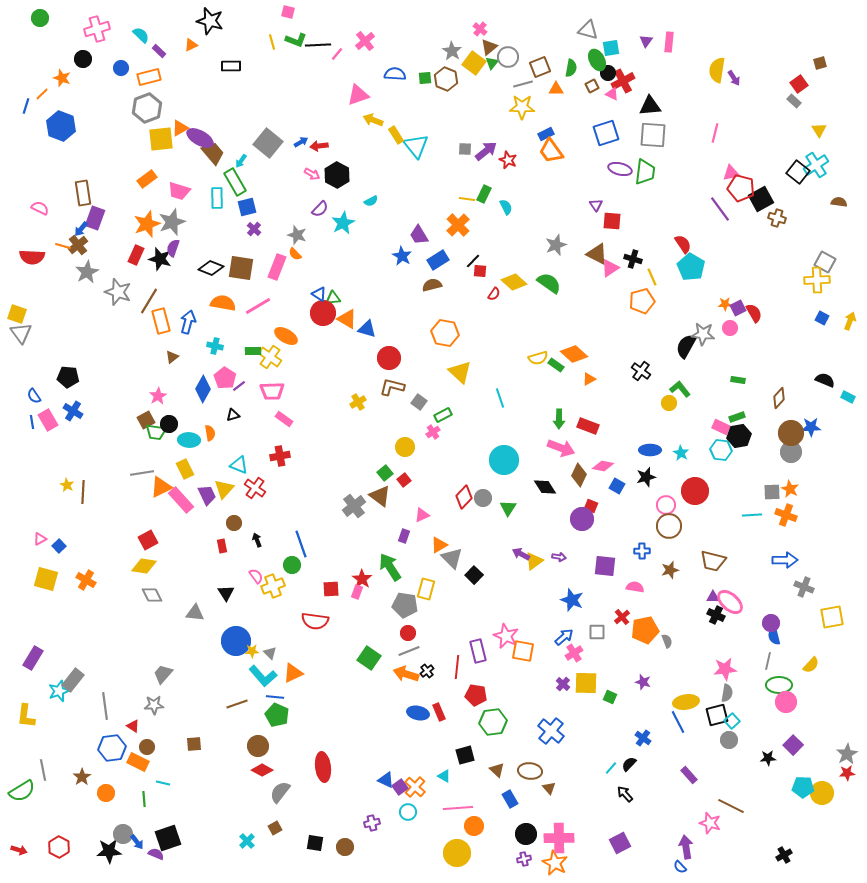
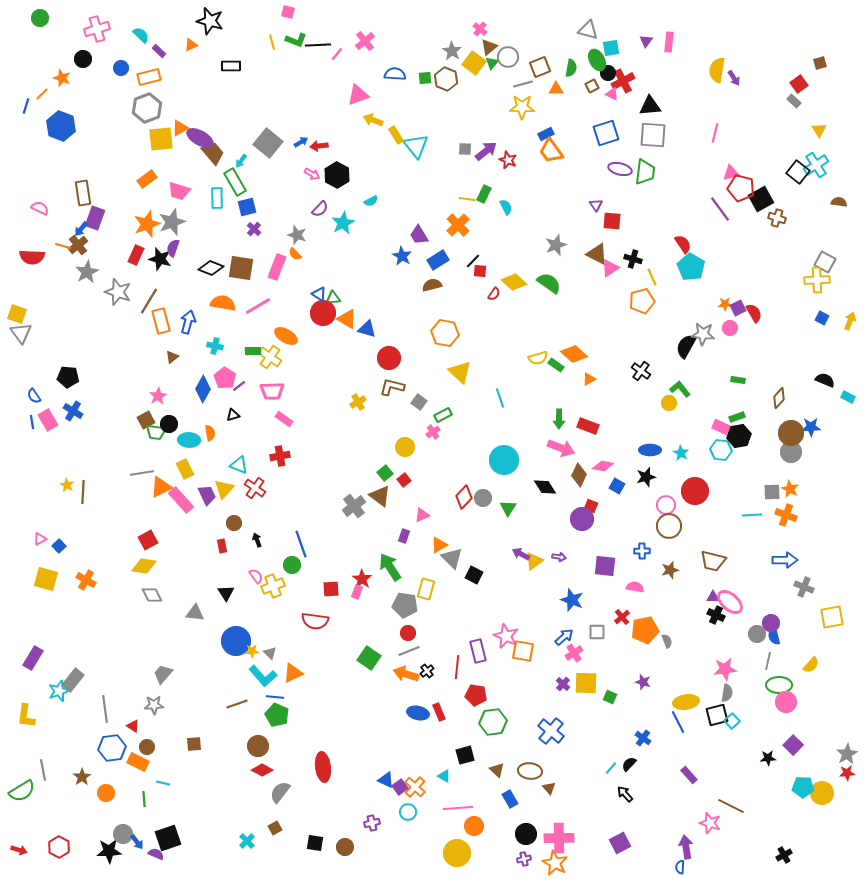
black square at (474, 575): rotated 18 degrees counterclockwise
gray line at (105, 706): moved 3 px down
gray circle at (729, 740): moved 28 px right, 106 px up
blue semicircle at (680, 867): rotated 48 degrees clockwise
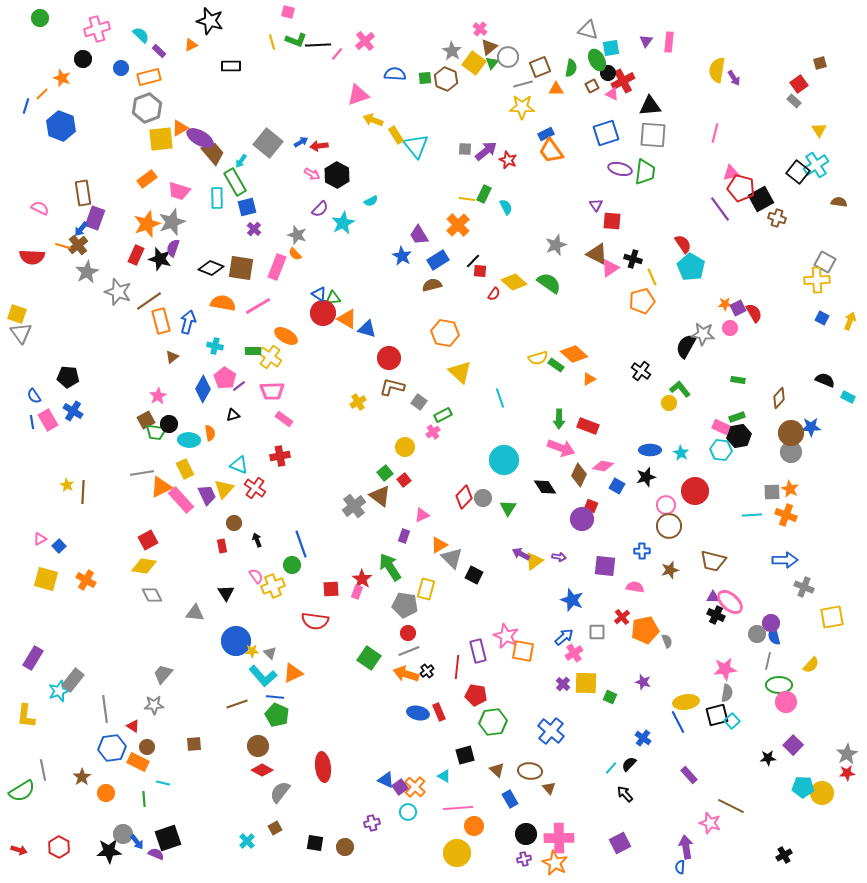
brown line at (149, 301): rotated 24 degrees clockwise
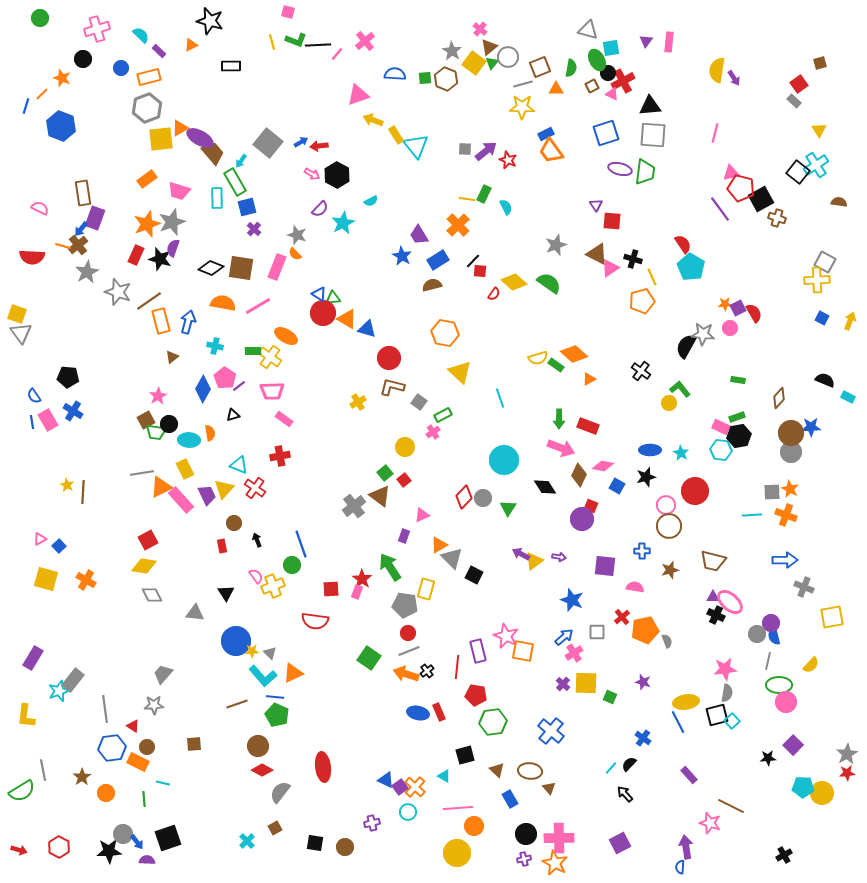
purple semicircle at (156, 854): moved 9 px left, 6 px down; rotated 21 degrees counterclockwise
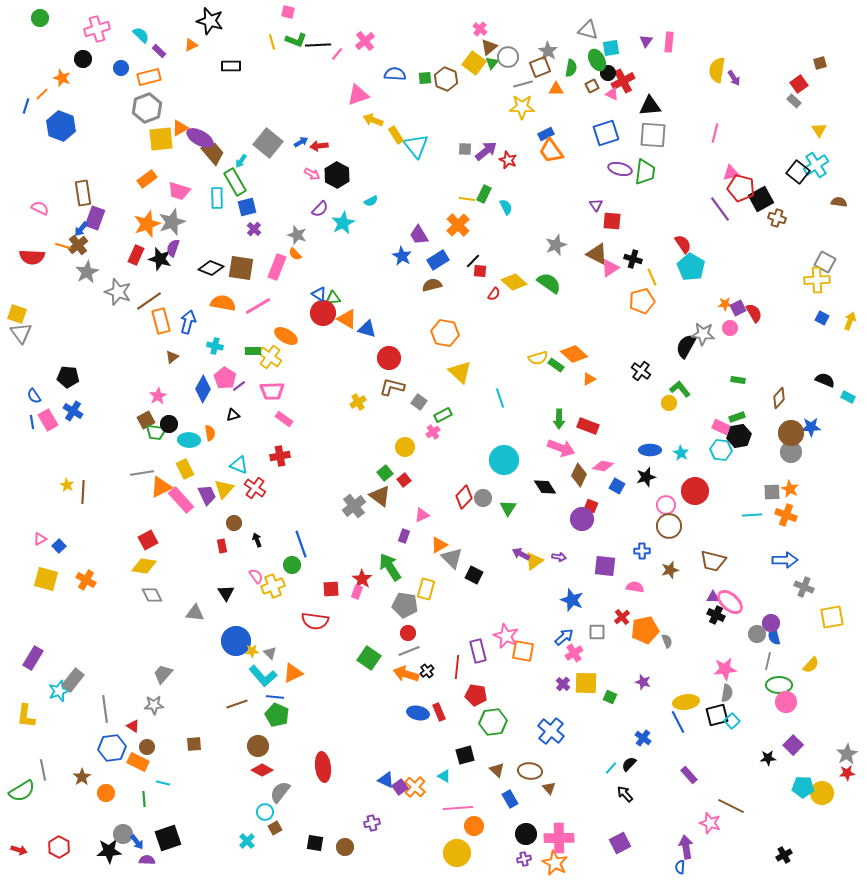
gray star at (452, 51): moved 96 px right
cyan circle at (408, 812): moved 143 px left
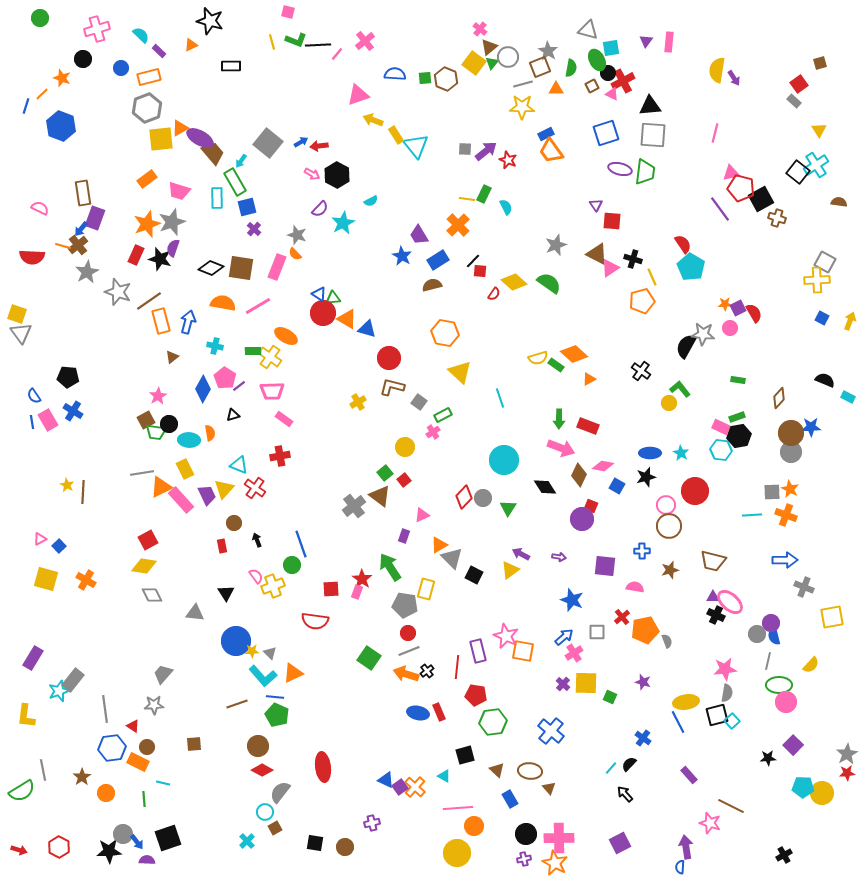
blue ellipse at (650, 450): moved 3 px down
yellow triangle at (534, 561): moved 24 px left, 9 px down
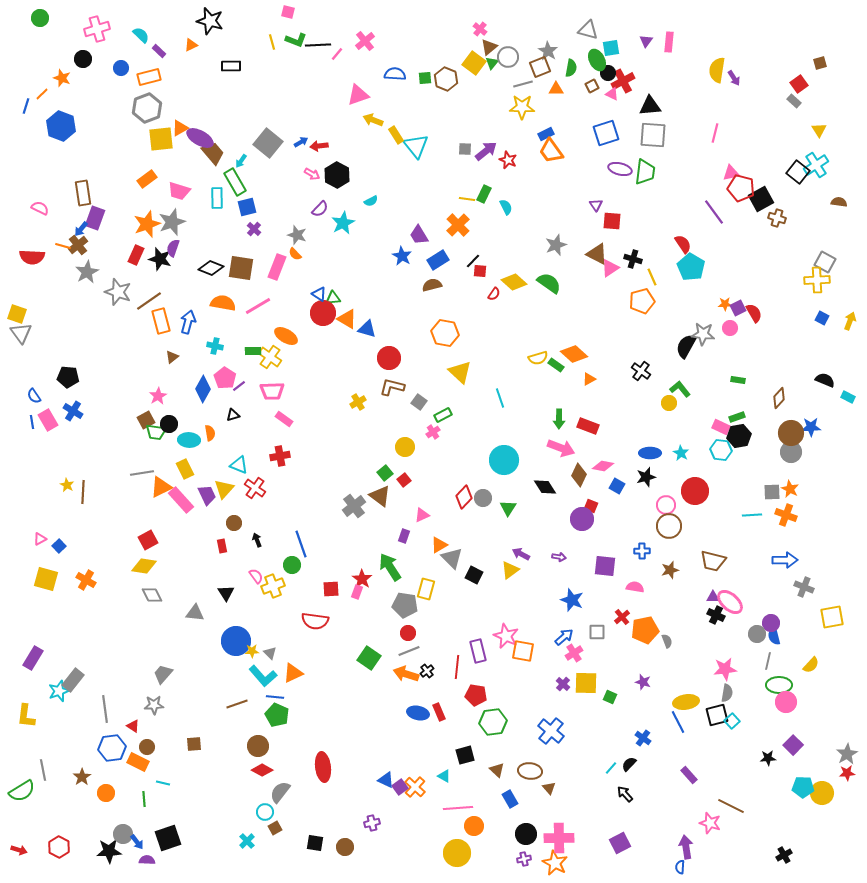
purple line at (720, 209): moved 6 px left, 3 px down
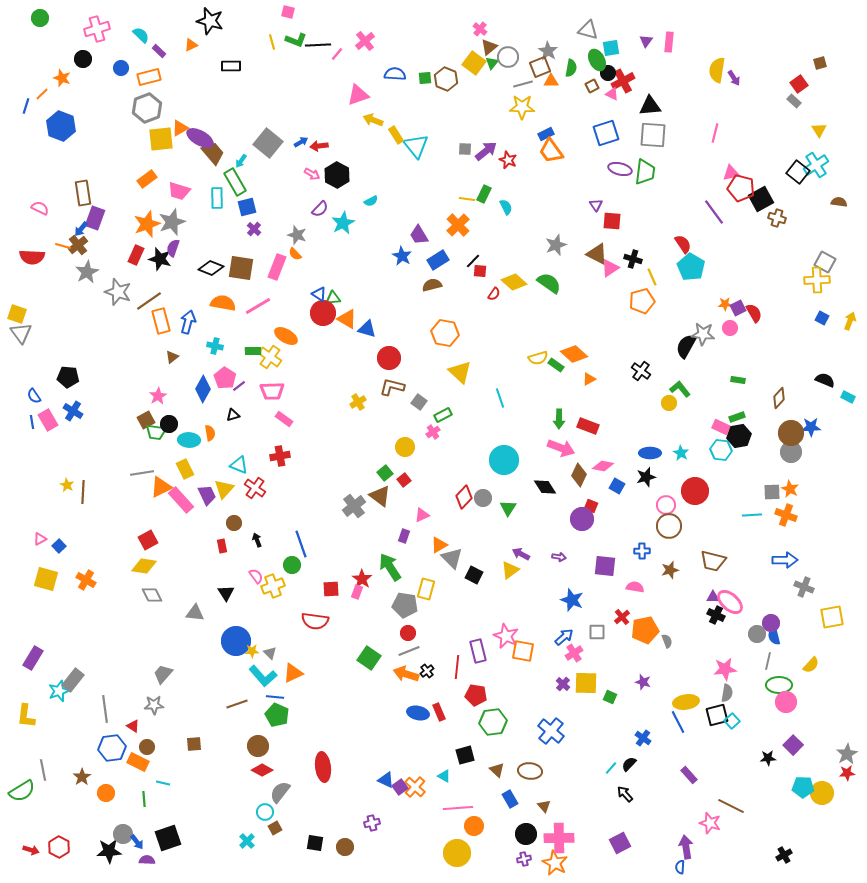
orange triangle at (556, 89): moved 5 px left, 8 px up
brown triangle at (549, 788): moved 5 px left, 18 px down
red arrow at (19, 850): moved 12 px right
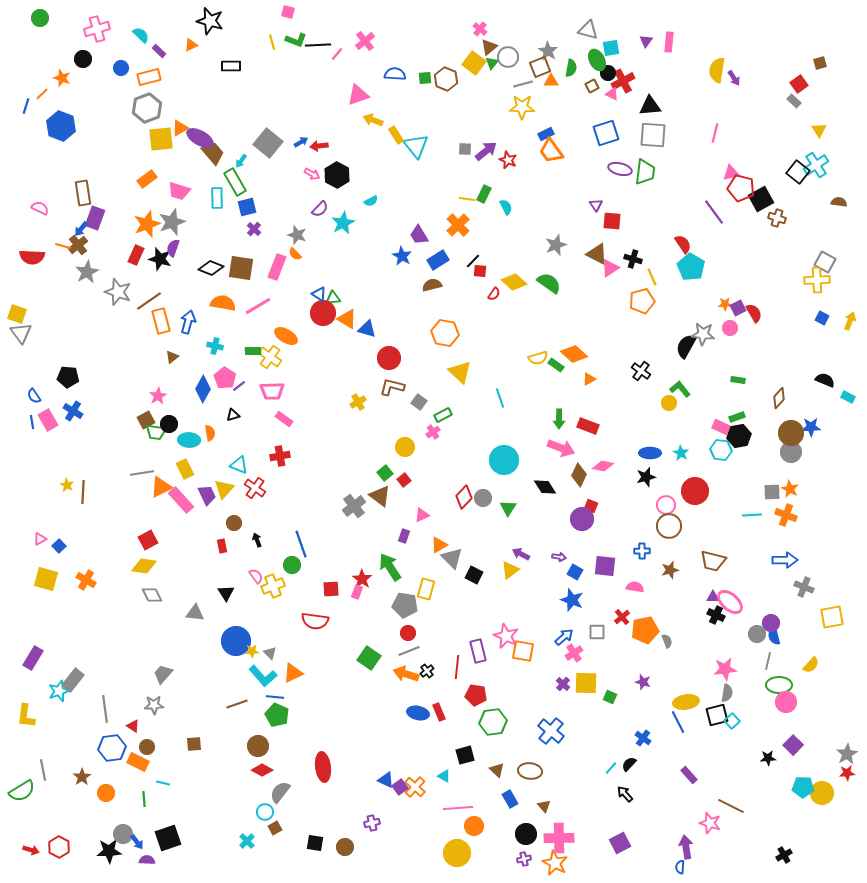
blue square at (617, 486): moved 42 px left, 86 px down
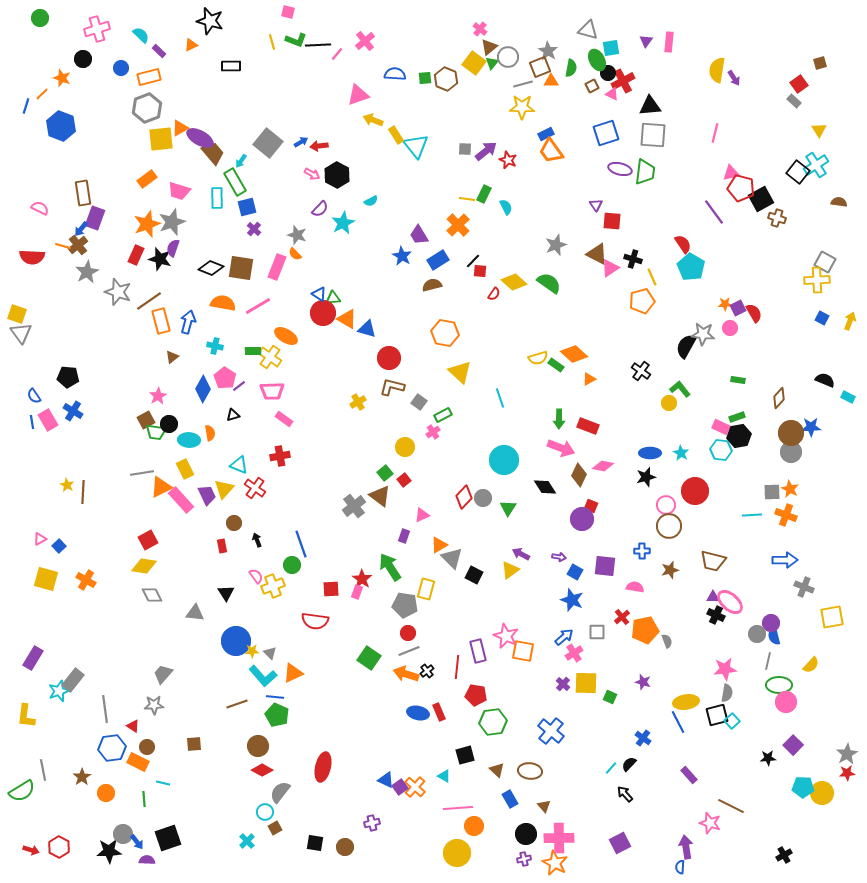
red ellipse at (323, 767): rotated 20 degrees clockwise
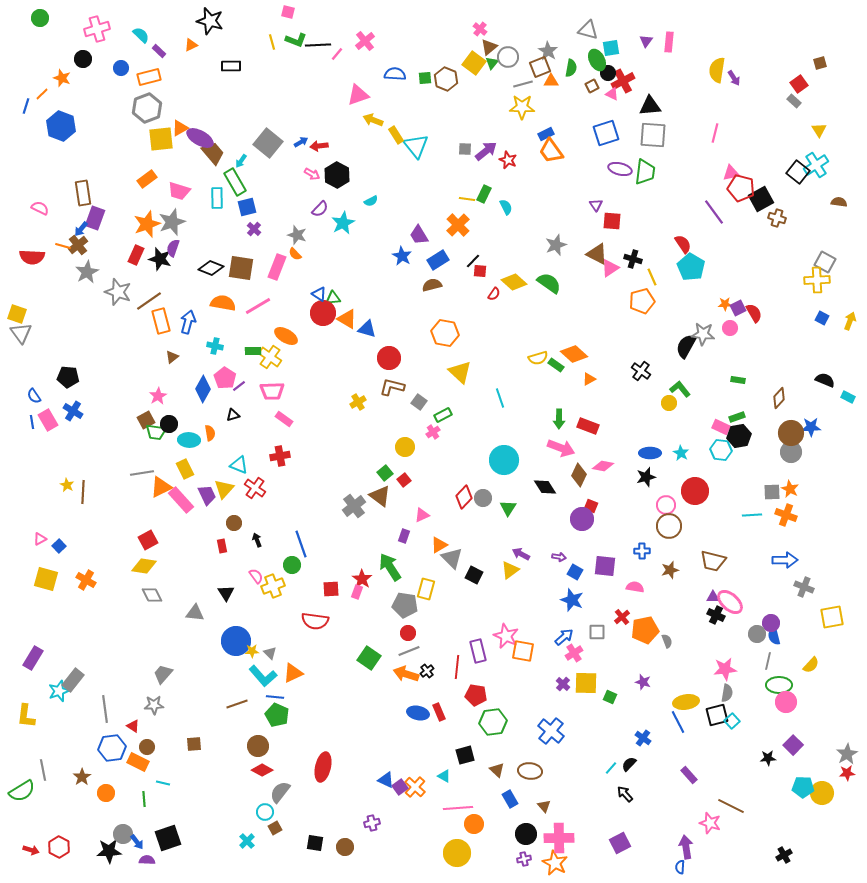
orange circle at (474, 826): moved 2 px up
